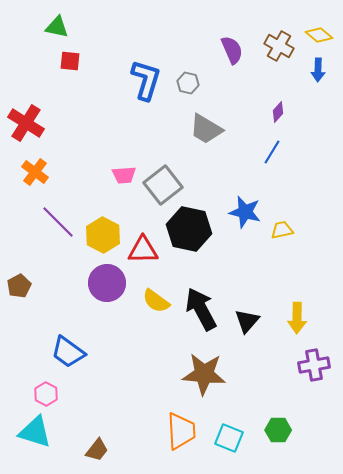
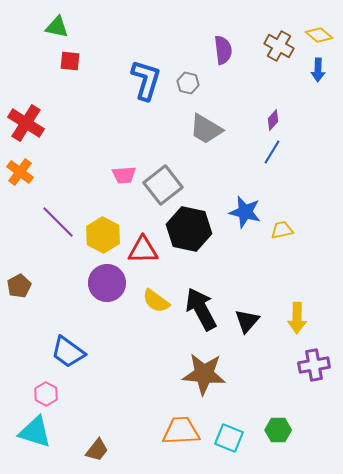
purple semicircle: moved 9 px left; rotated 16 degrees clockwise
purple diamond: moved 5 px left, 8 px down
orange cross: moved 15 px left
orange trapezoid: rotated 90 degrees counterclockwise
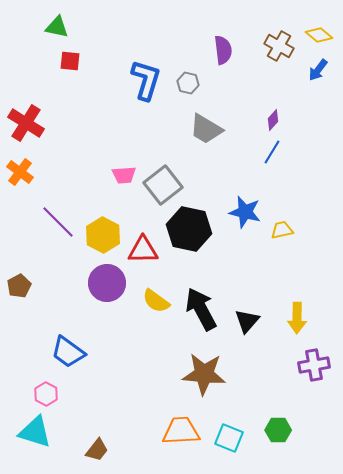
blue arrow: rotated 35 degrees clockwise
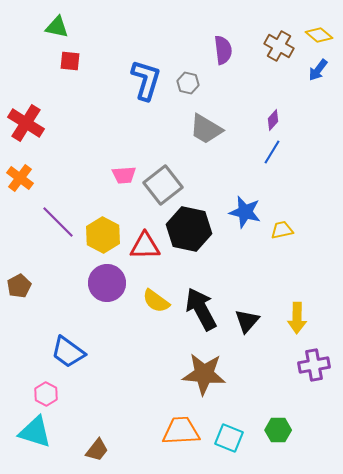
orange cross: moved 6 px down
red triangle: moved 2 px right, 4 px up
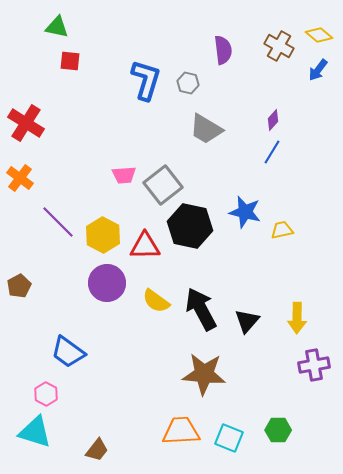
black hexagon: moved 1 px right, 3 px up
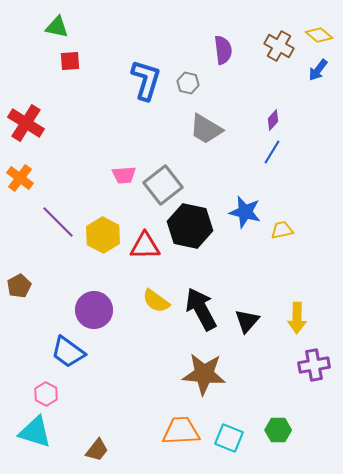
red square: rotated 10 degrees counterclockwise
purple circle: moved 13 px left, 27 px down
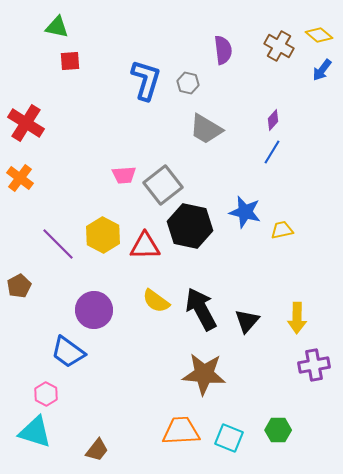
blue arrow: moved 4 px right
purple line: moved 22 px down
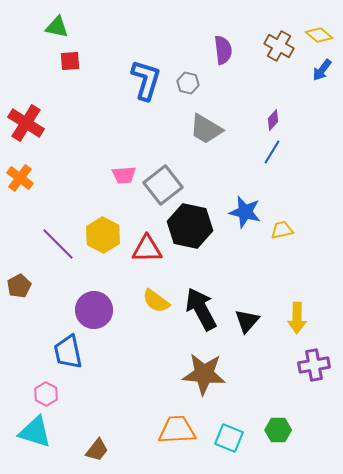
red triangle: moved 2 px right, 3 px down
blue trapezoid: rotated 42 degrees clockwise
orange trapezoid: moved 4 px left, 1 px up
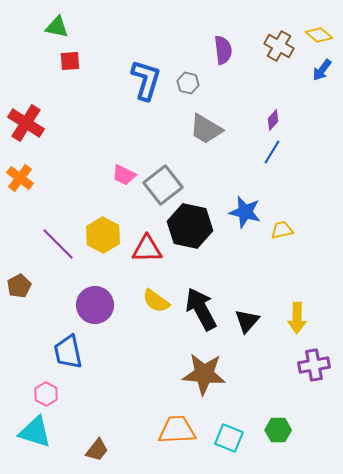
pink trapezoid: rotated 30 degrees clockwise
purple circle: moved 1 px right, 5 px up
